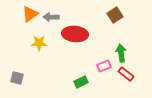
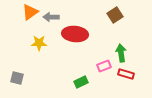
orange triangle: moved 2 px up
red rectangle: rotated 21 degrees counterclockwise
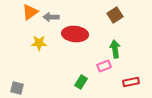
green arrow: moved 6 px left, 4 px up
red rectangle: moved 5 px right, 8 px down; rotated 28 degrees counterclockwise
gray square: moved 10 px down
green rectangle: rotated 32 degrees counterclockwise
